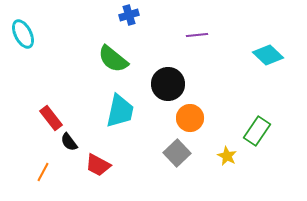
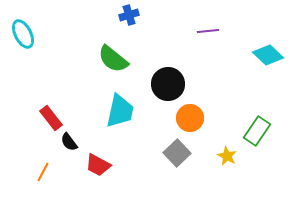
purple line: moved 11 px right, 4 px up
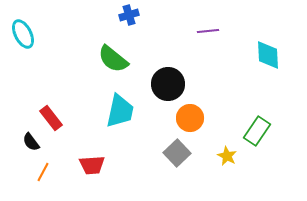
cyan diamond: rotated 44 degrees clockwise
black semicircle: moved 38 px left
red trapezoid: moved 6 px left; rotated 32 degrees counterclockwise
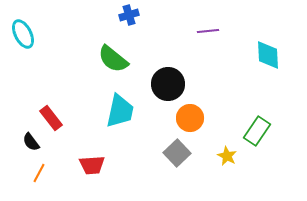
orange line: moved 4 px left, 1 px down
